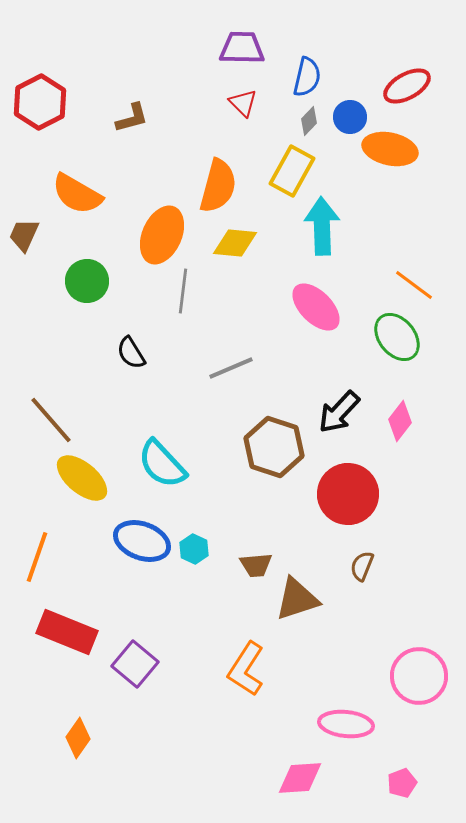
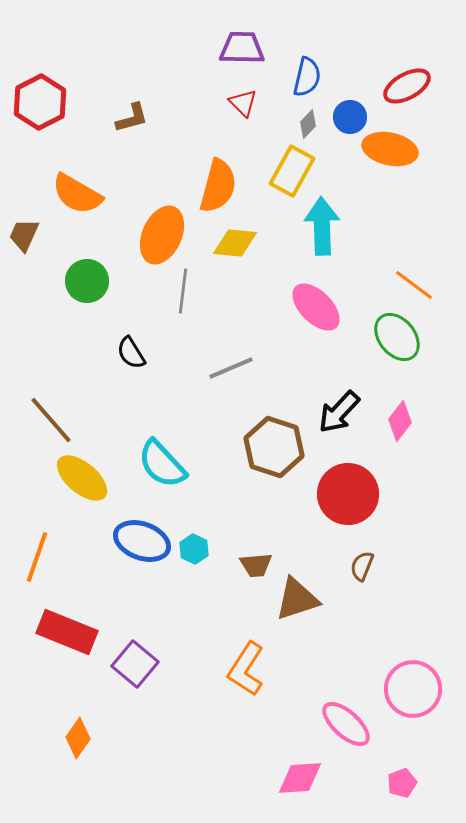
gray diamond at (309, 121): moved 1 px left, 3 px down
pink circle at (419, 676): moved 6 px left, 13 px down
pink ellipse at (346, 724): rotated 36 degrees clockwise
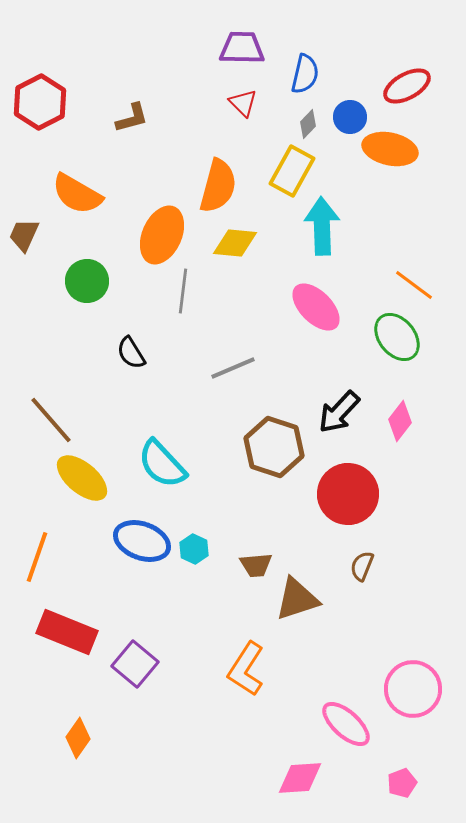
blue semicircle at (307, 77): moved 2 px left, 3 px up
gray line at (231, 368): moved 2 px right
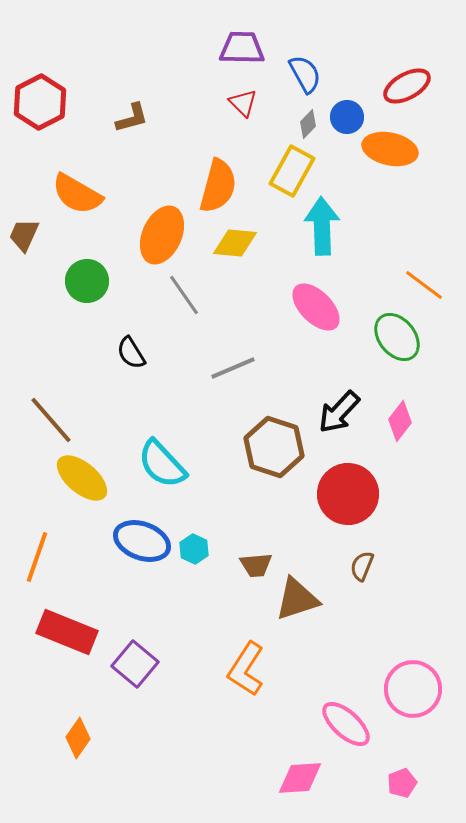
blue semicircle at (305, 74): rotated 42 degrees counterclockwise
blue circle at (350, 117): moved 3 px left
orange line at (414, 285): moved 10 px right
gray line at (183, 291): moved 1 px right, 4 px down; rotated 42 degrees counterclockwise
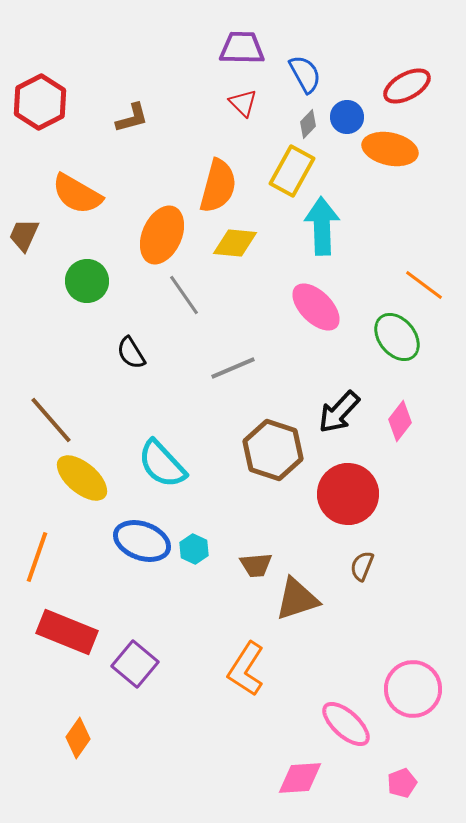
brown hexagon at (274, 447): moved 1 px left, 3 px down
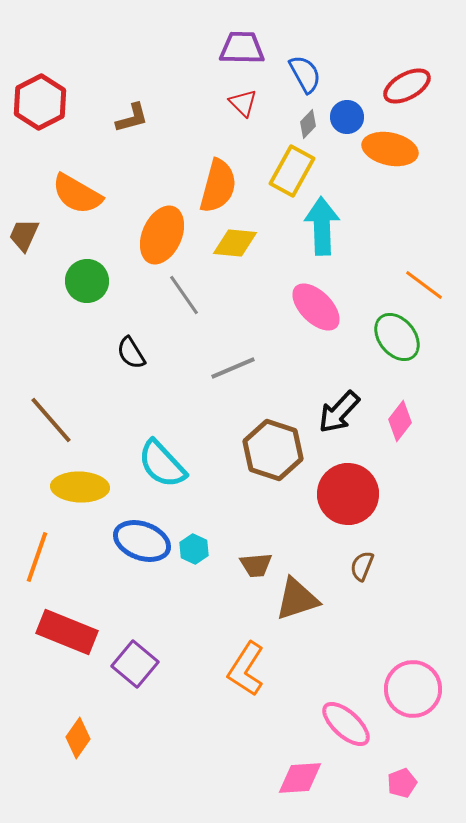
yellow ellipse at (82, 478): moved 2 px left, 9 px down; rotated 38 degrees counterclockwise
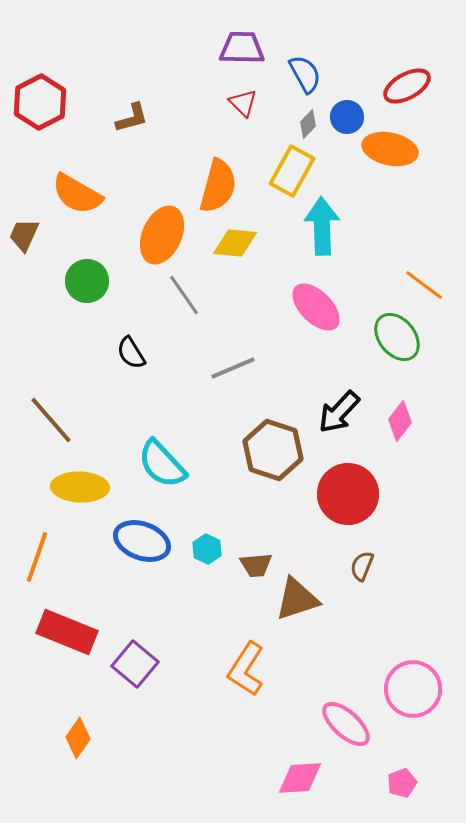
cyan hexagon at (194, 549): moved 13 px right
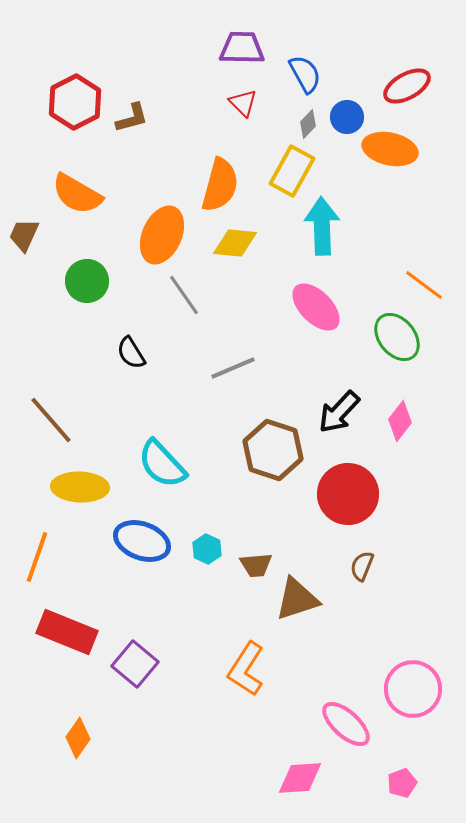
red hexagon at (40, 102): moved 35 px right
orange semicircle at (218, 186): moved 2 px right, 1 px up
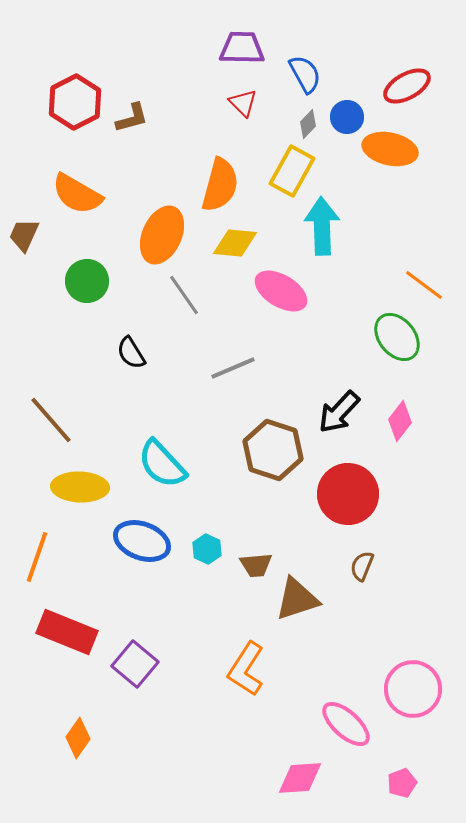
pink ellipse at (316, 307): moved 35 px left, 16 px up; rotated 14 degrees counterclockwise
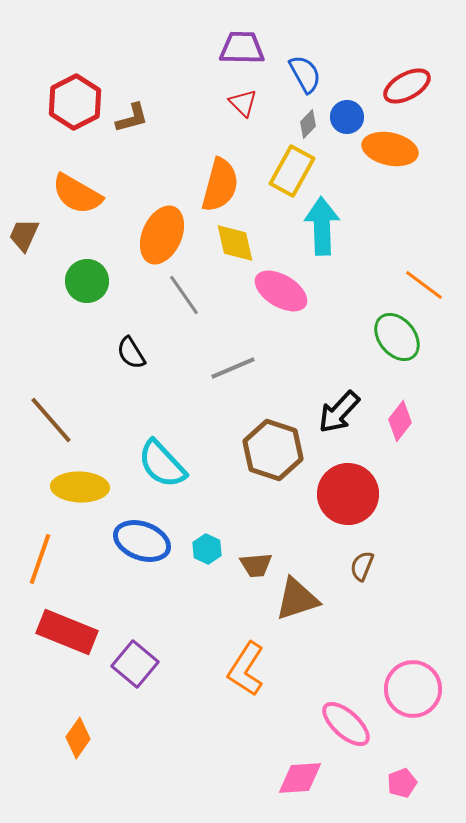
yellow diamond at (235, 243): rotated 72 degrees clockwise
orange line at (37, 557): moved 3 px right, 2 px down
